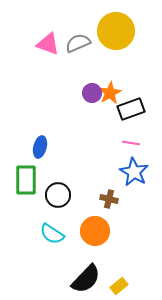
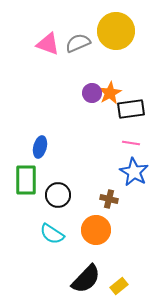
black rectangle: rotated 12 degrees clockwise
orange circle: moved 1 px right, 1 px up
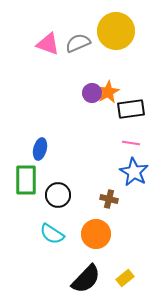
orange star: moved 2 px left, 1 px up
blue ellipse: moved 2 px down
orange circle: moved 4 px down
yellow rectangle: moved 6 px right, 8 px up
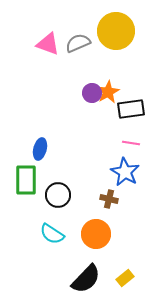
blue star: moved 9 px left
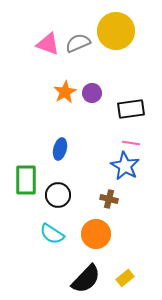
orange star: moved 43 px left
blue ellipse: moved 20 px right
blue star: moved 6 px up
